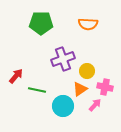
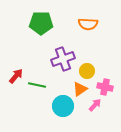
green line: moved 5 px up
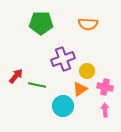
pink arrow: moved 10 px right, 5 px down; rotated 48 degrees counterclockwise
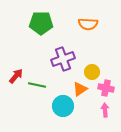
yellow circle: moved 5 px right, 1 px down
pink cross: moved 1 px right, 1 px down
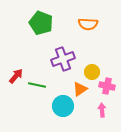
green pentagon: rotated 20 degrees clockwise
pink cross: moved 1 px right, 2 px up
pink arrow: moved 3 px left
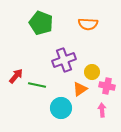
purple cross: moved 1 px right, 1 px down
cyan circle: moved 2 px left, 2 px down
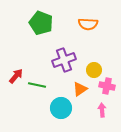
yellow circle: moved 2 px right, 2 px up
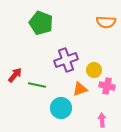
orange semicircle: moved 18 px right, 2 px up
purple cross: moved 2 px right
red arrow: moved 1 px left, 1 px up
orange triangle: rotated 14 degrees clockwise
pink arrow: moved 10 px down
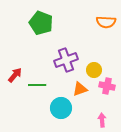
green line: rotated 12 degrees counterclockwise
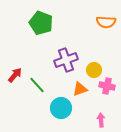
green line: rotated 48 degrees clockwise
pink arrow: moved 1 px left
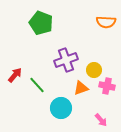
orange triangle: moved 1 px right, 1 px up
pink arrow: rotated 144 degrees clockwise
